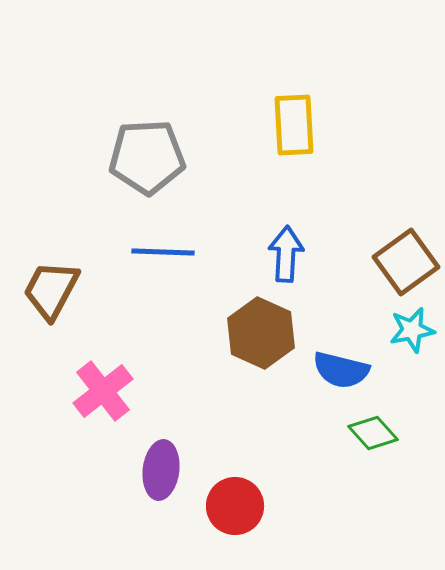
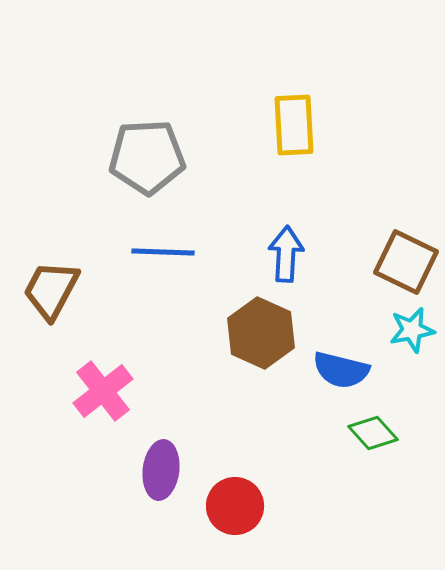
brown square: rotated 28 degrees counterclockwise
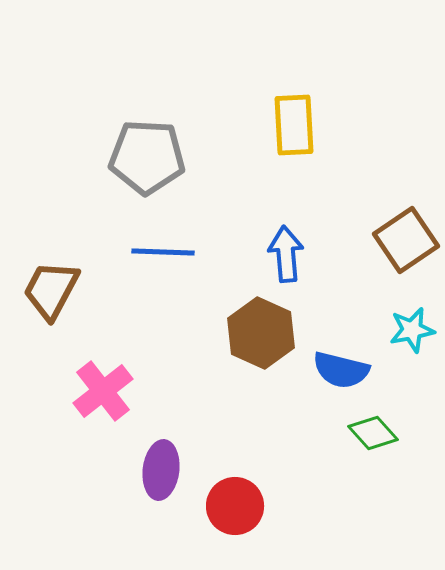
gray pentagon: rotated 6 degrees clockwise
blue arrow: rotated 8 degrees counterclockwise
brown square: moved 22 px up; rotated 30 degrees clockwise
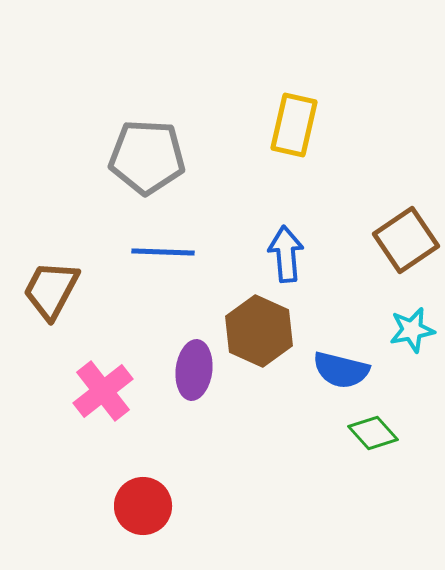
yellow rectangle: rotated 16 degrees clockwise
brown hexagon: moved 2 px left, 2 px up
purple ellipse: moved 33 px right, 100 px up
red circle: moved 92 px left
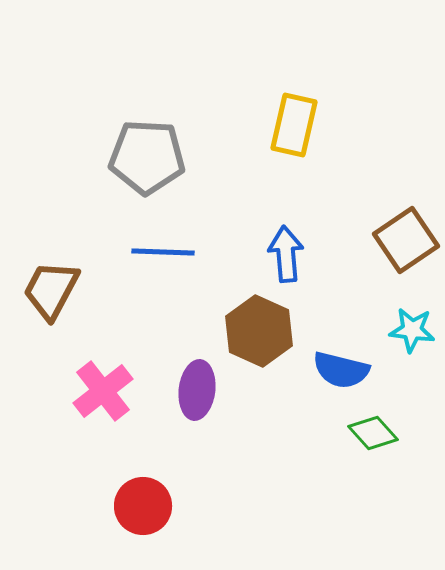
cyan star: rotated 18 degrees clockwise
purple ellipse: moved 3 px right, 20 px down
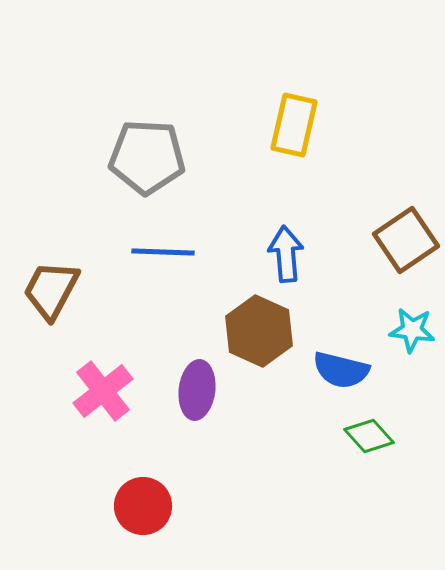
green diamond: moved 4 px left, 3 px down
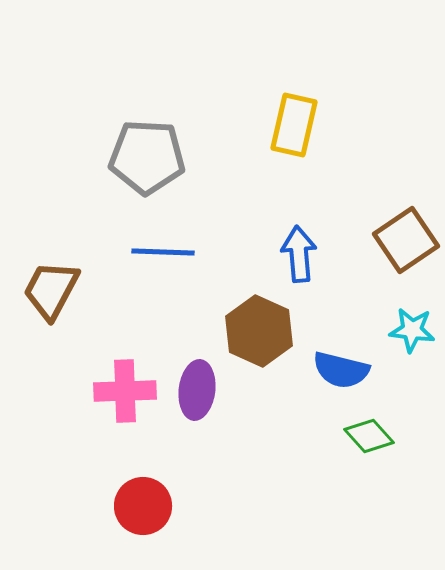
blue arrow: moved 13 px right
pink cross: moved 22 px right; rotated 36 degrees clockwise
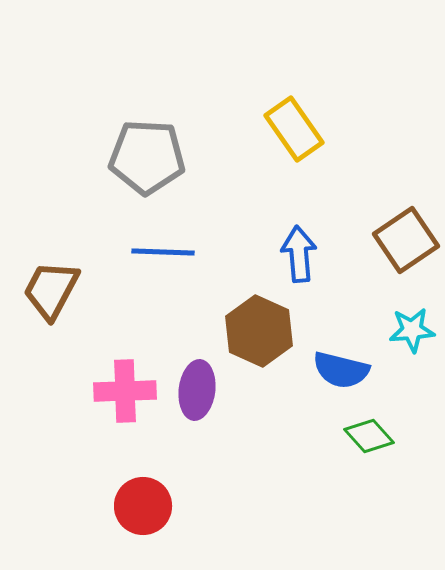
yellow rectangle: moved 4 px down; rotated 48 degrees counterclockwise
cyan star: rotated 12 degrees counterclockwise
